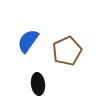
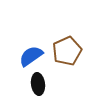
blue semicircle: moved 3 px right, 15 px down; rotated 20 degrees clockwise
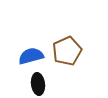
blue semicircle: rotated 20 degrees clockwise
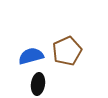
black ellipse: rotated 15 degrees clockwise
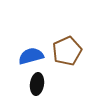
black ellipse: moved 1 px left
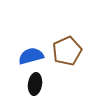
black ellipse: moved 2 px left
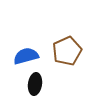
blue semicircle: moved 5 px left
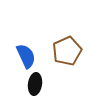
blue semicircle: rotated 80 degrees clockwise
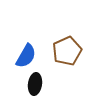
blue semicircle: rotated 55 degrees clockwise
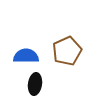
blue semicircle: rotated 120 degrees counterclockwise
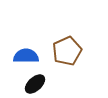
black ellipse: rotated 40 degrees clockwise
